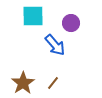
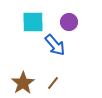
cyan square: moved 6 px down
purple circle: moved 2 px left, 1 px up
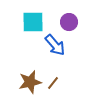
brown star: moved 7 px right, 1 px up; rotated 20 degrees clockwise
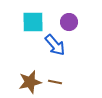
brown line: moved 2 px right, 1 px up; rotated 64 degrees clockwise
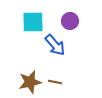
purple circle: moved 1 px right, 1 px up
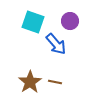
cyan square: rotated 20 degrees clockwise
blue arrow: moved 1 px right, 1 px up
brown star: rotated 20 degrees counterclockwise
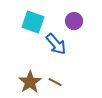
purple circle: moved 4 px right
brown line: rotated 16 degrees clockwise
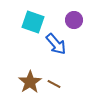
purple circle: moved 1 px up
brown line: moved 1 px left, 2 px down
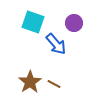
purple circle: moved 3 px down
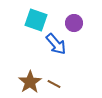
cyan square: moved 3 px right, 2 px up
